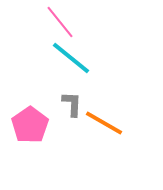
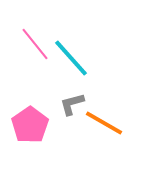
pink line: moved 25 px left, 22 px down
cyan line: rotated 9 degrees clockwise
gray L-shape: rotated 108 degrees counterclockwise
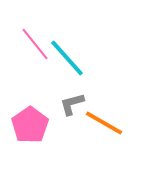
cyan line: moved 4 px left
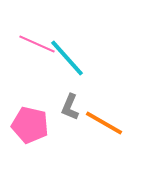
pink line: moved 2 px right; rotated 27 degrees counterclockwise
gray L-shape: moved 2 px left, 3 px down; rotated 52 degrees counterclockwise
pink pentagon: rotated 24 degrees counterclockwise
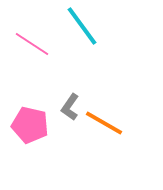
pink line: moved 5 px left; rotated 9 degrees clockwise
cyan line: moved 15 px right, 32 px up; rotated 6 degrees clockwise
gray L-shape: rotated 12 degrees clockwise
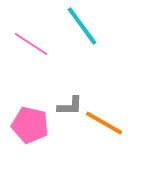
pink line: moved 1 px left
gray L-shape: moved 1 px up; rotated 124 degrees counterclockwise
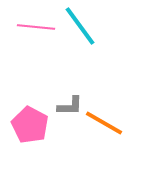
cyan line: moved 2 px left
pink line: moved 5 px right, 17 px up; rotated 27 degrees counterclockwise
pink pentagon: rotated 15 degrees clockwise
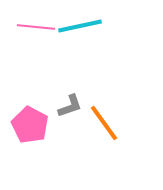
cyan line: rotated 66 degrees counterclockwise
gray L-shape: rotated 20 degrees counterclockwise
orange line: rotated 24 degrees clockwise
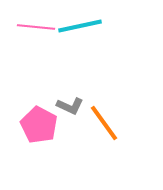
gray L-shape: rotated 44 degrees clockwise
pink pentagon: moved 9 px right
